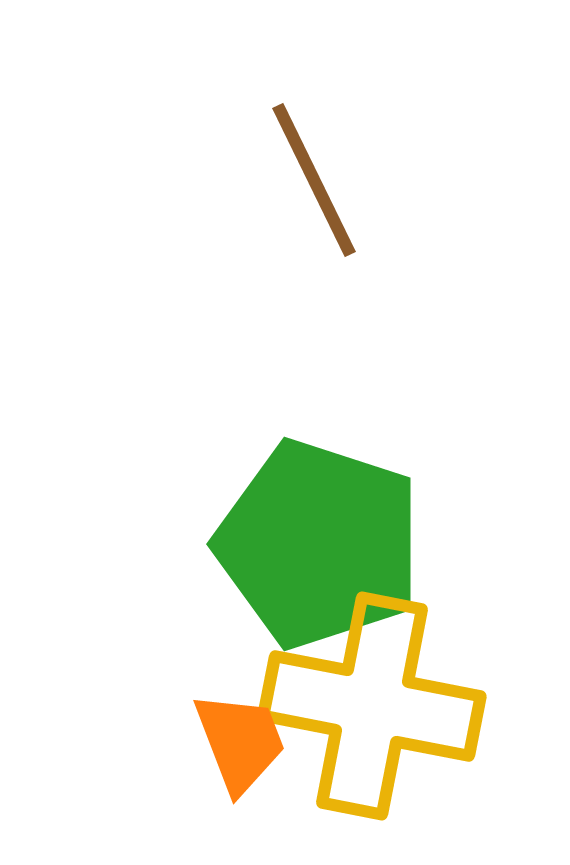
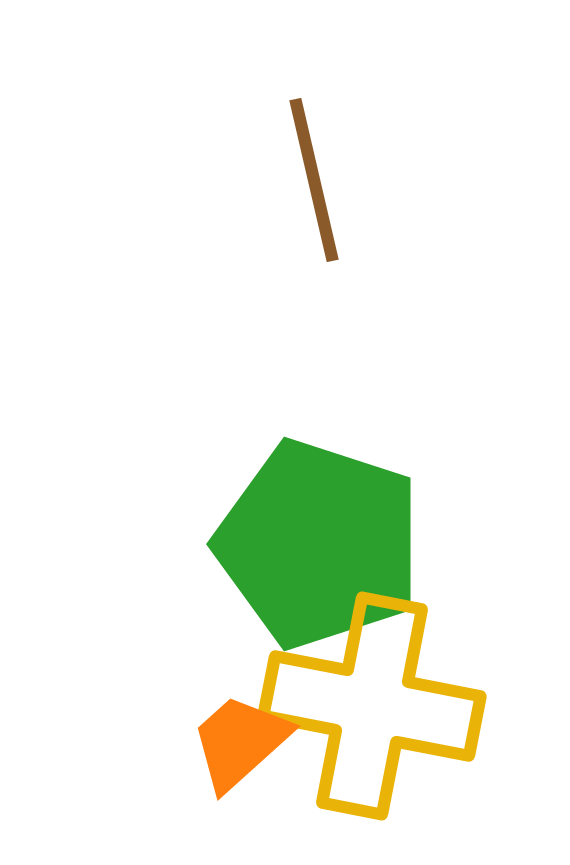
brown line: rotated 13 degrees clockwise
orange trapezoid: rotated 111 degrees counterclockwise
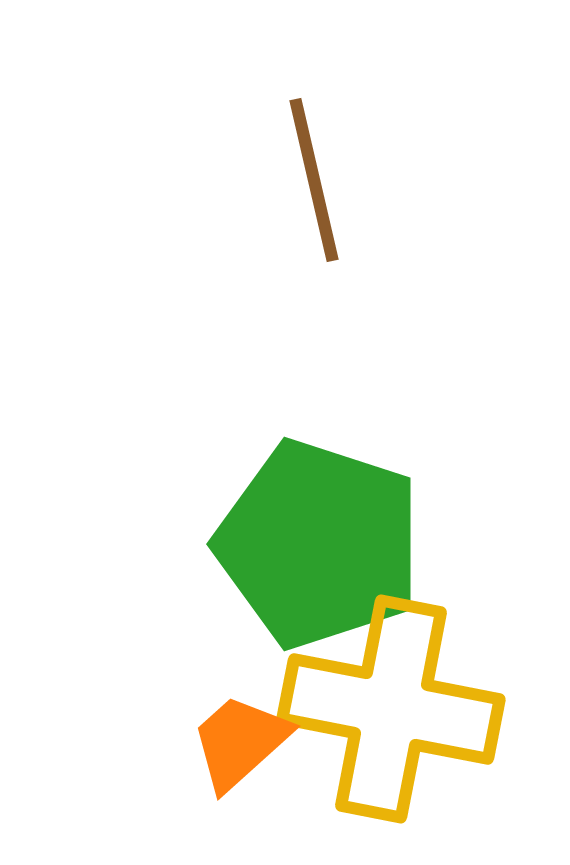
yellow cross: moved 19 px right, 3 px down
